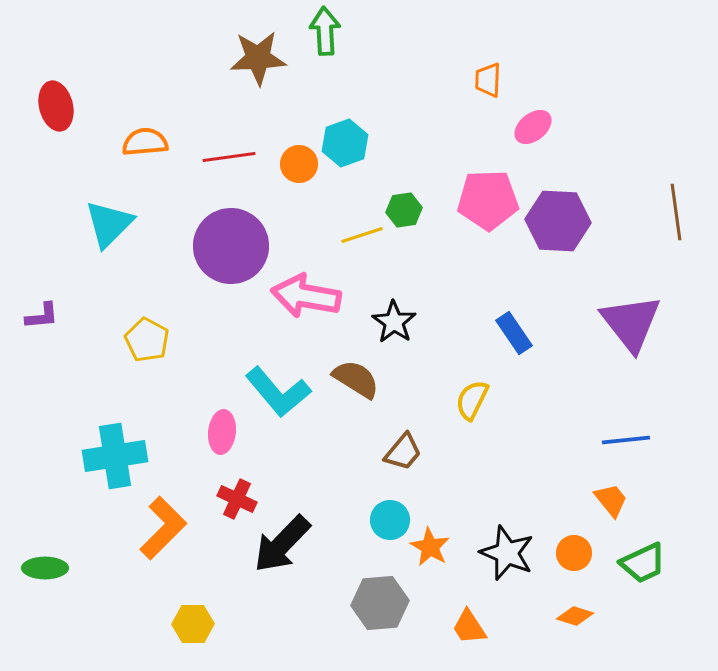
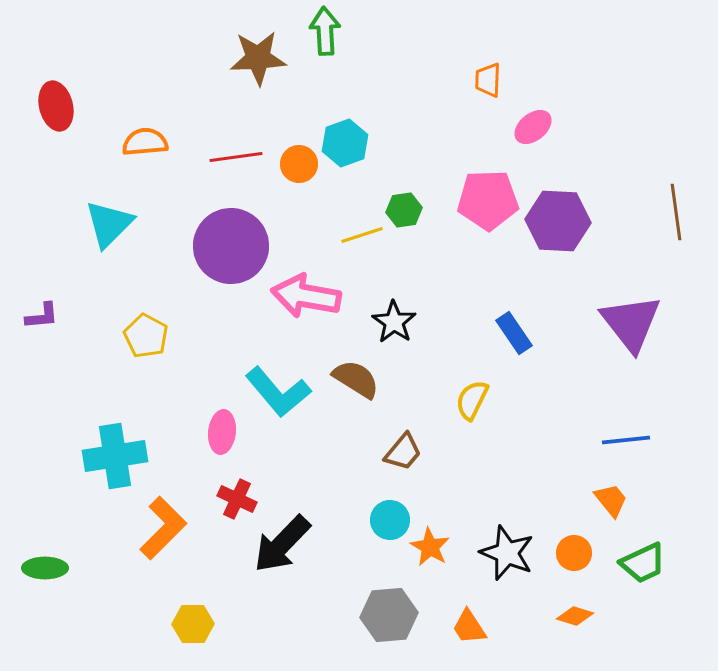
red line at (229, 157): moved 7 px right
yellow pentagon at (147, 340): moved 1 px left, 4 px up
gray hexagon at (380, 603): moved 9 px right, 12 px down
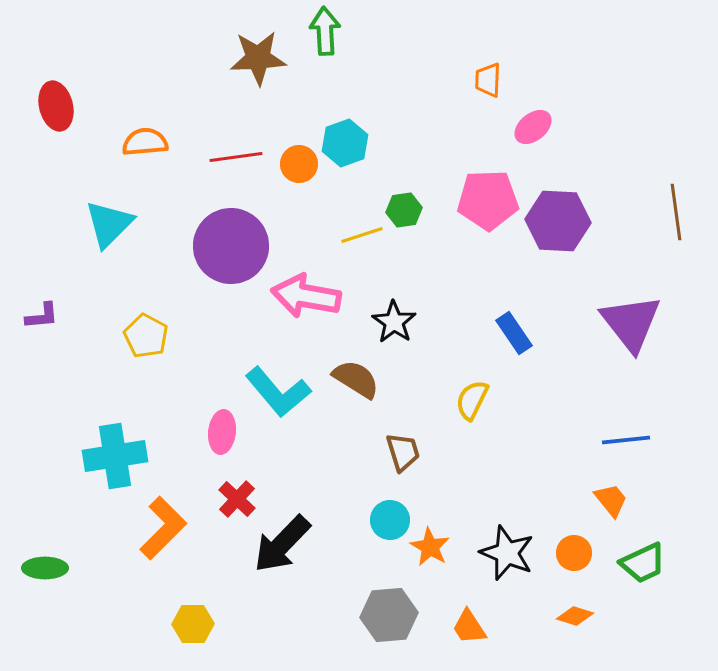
brown trapezoid at (403, 452): rotated 57 degrees counterclockwise
red cross at (237, 499): rotated 18 degrees clockwise
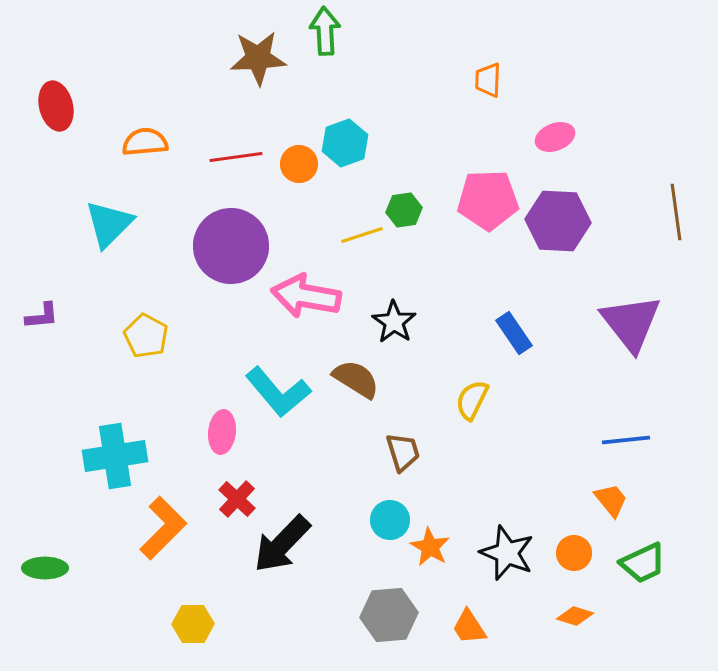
pink ellipse at (533, 127): moved 22 px right, 10 px down; rotated 18 degrees clockwise
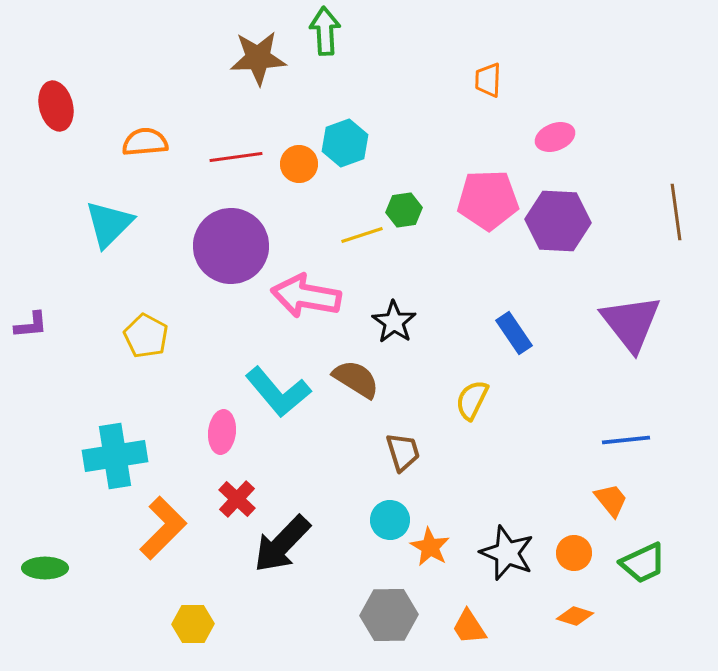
purple L-shape at (42, 316): moved 11 px left, 9 px down
gray hexagon at (389, 615): rotated 4 degrees clockwise
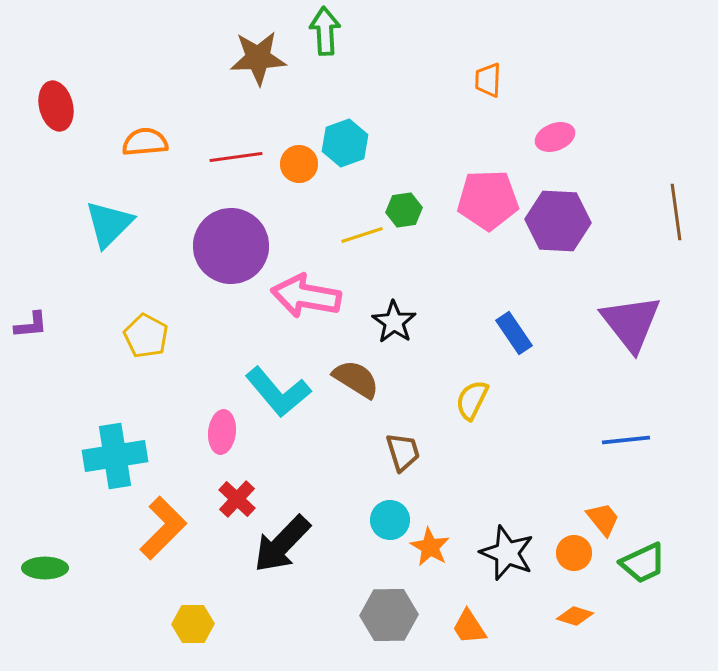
orange trapezoid at (611, 500): moved 8 px left, 19 px down
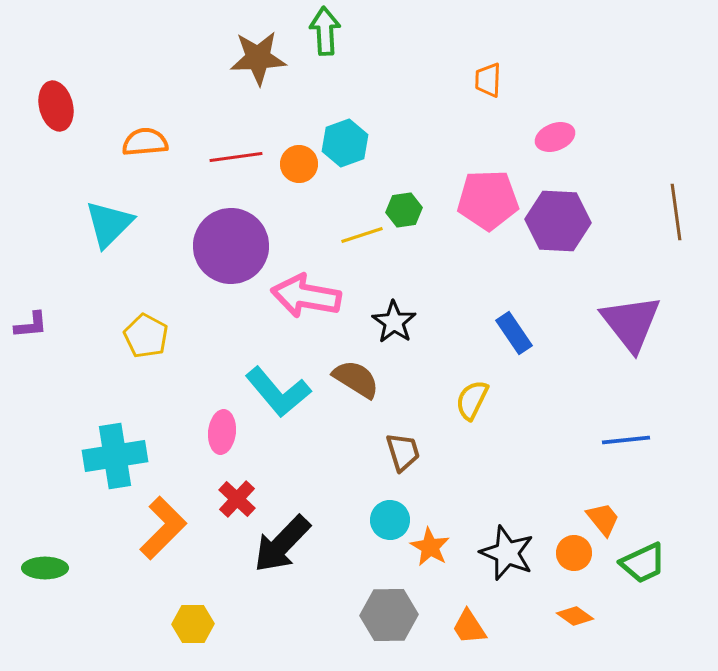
orange diamond at (575, 616): rotated 18 degrees clockwise
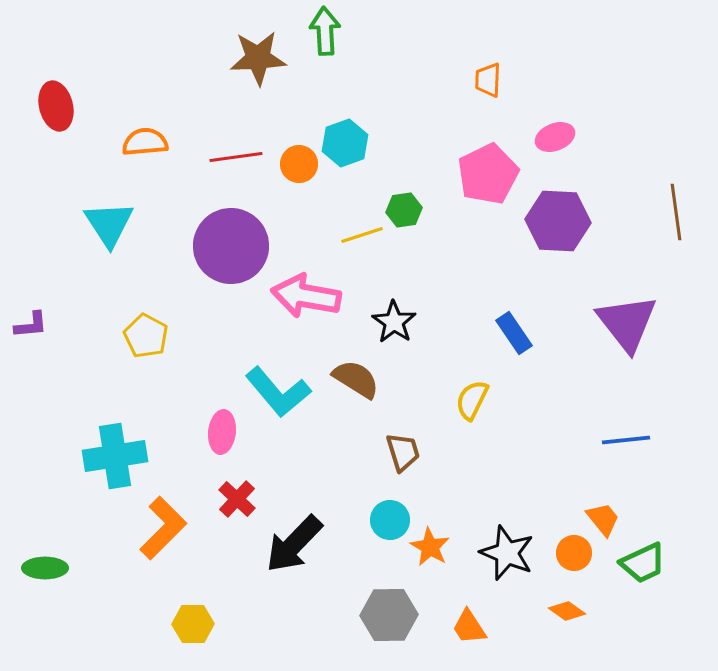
pink pentagon at (488, 200): moved 26 px up; rotated 24 degrees counterclockwise
cyan triangle at (109, 224): rotated 18 degrees counterclockwise
purple triangle at (631, 323): moved 4 px left
black arrow at (282, 544): moved 12 px right
orange diamond at (575, 616): moved 8 px left, 5 px up
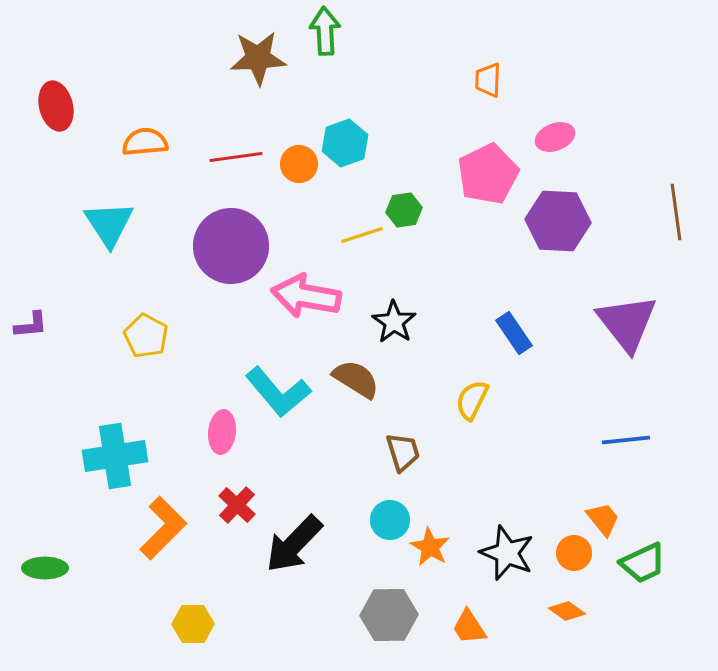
red cross at (237, 499): moved 6 px down
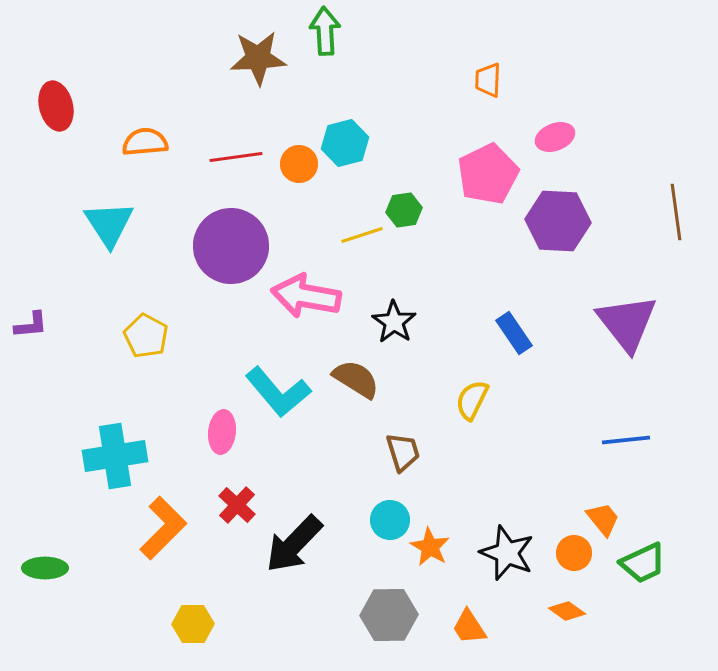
cyan hexagon at (345, 143): rotated 6 degrees clockwise
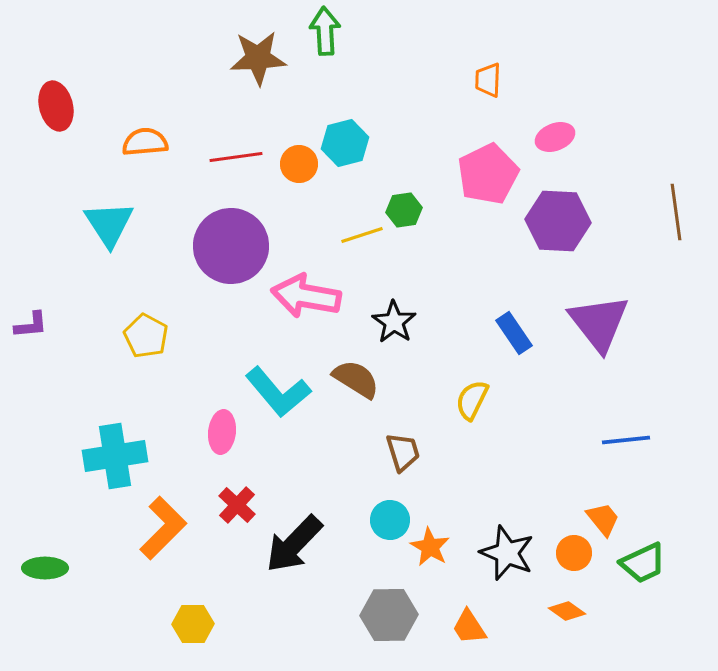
purple triangle at (627, 323): moved 28 px left
